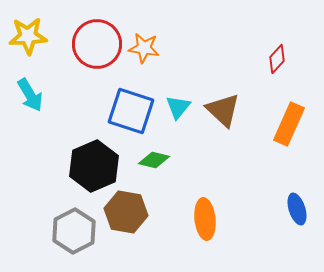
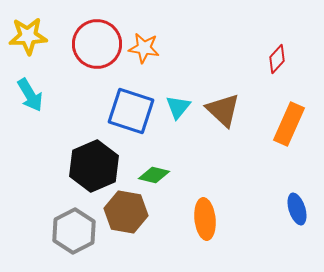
green diamond: moved 15 px down
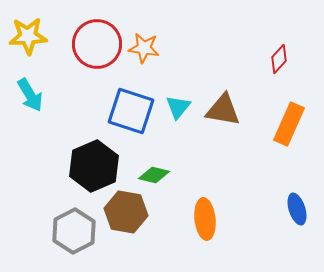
red diamond: moved 2 px right
brown triangle: rotated 33 degrees counterclockwise
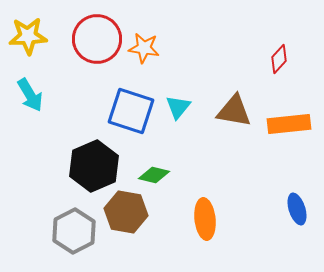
red circle: moved 5 px up
brown triangle: moved 11 px right, 1 px down
orange rectangle: rotated 60 degrees clockwise
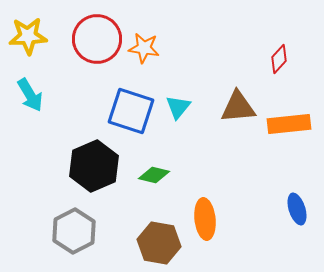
brown triangle: moved 4 px right, 4 px up; rotated 15 degrees counterclockwise
brown hexagon: moved 33 px right, 31 px down
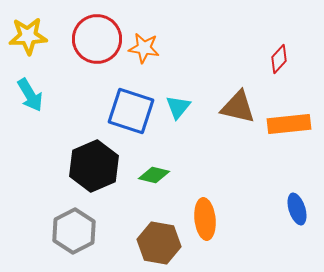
brown triangle: rotated 18 degrees clockwise
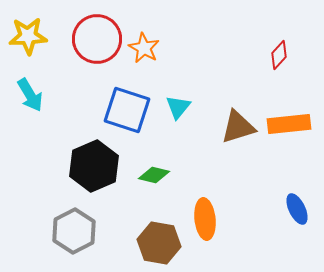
orange star: rotated 20 degrees clockwise
red diamond: moved 4 px up
brown triangle: moved 20 px down; rotated 30 degrees counterclockwise
blue square: moved 4 px left, 1 px up
blue ellipse: rotated 8 degrees counterclockwise
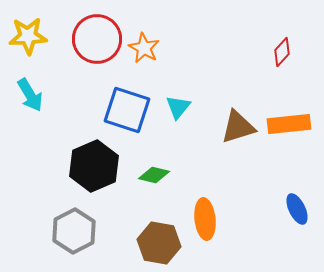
red diamond: moved 3 px right, 3 px up
